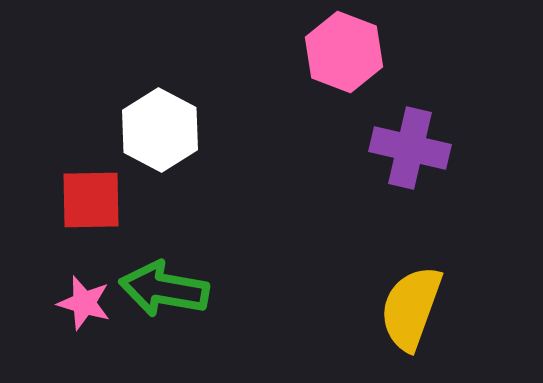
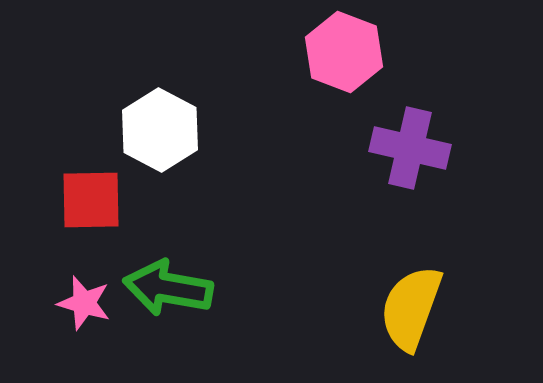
green arrow: moved 4 px right, 1 px up
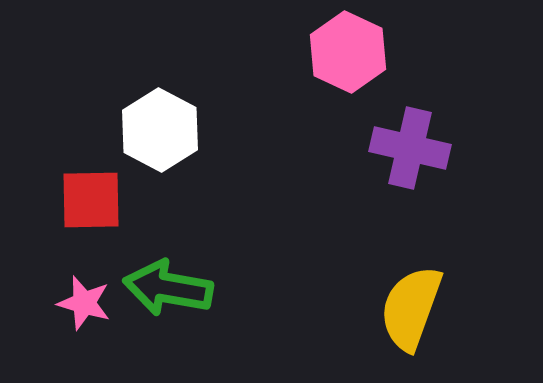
pink hexagon: moved 4 px right; rotated 4 degrees clockwise
